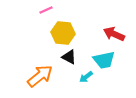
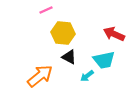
cyan arrow: moved 1 px right, 1 px up
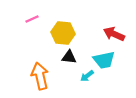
pink line: moved 14 px left, 9 px down
black triangle: rotated 21 degrees counterclockwise
orange arrow: rotated 64 degrees counterclockwise
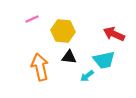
yellow hexagon: moved 2 px up
orange arrow: moved 9 px up
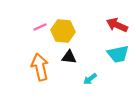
pink line: moved 8 px right, 8 px down
red arrow: moved 3 px right, 9 px up
cyan trapezoid: moved 14 px right, 6 px up
cyan arrow: moved 3 px right, 3 px down
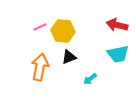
red arrow: rotated 10 degrees counterclockwise
black triangle: rotated 28 degrees counterclockwise
orange arrow: rotated 24 degrees clockwise
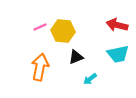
black triangle: moved 7 px right
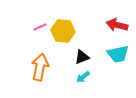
black triangle: moved 6 px right
cyan arrow: moved 7 px left, 2 px up
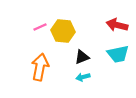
cyan arrow: rotated 24 degrees clockwise
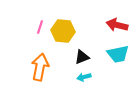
pink line: rotated 48 degrees counterclockwise
cyan arrow: moved 1 px right
